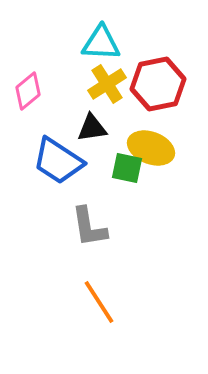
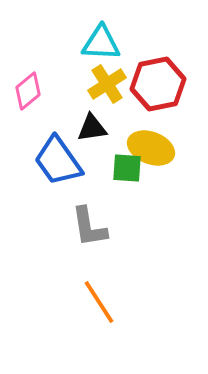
blue trapezoid: rotated 22 degrees clockwise
green square: rotated 8 degrees counterclockwise
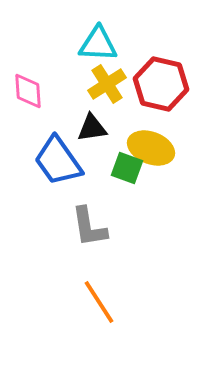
cyan triangle: moved 3 px left, 1 px down
red hexagon: moved 3 px right; rotated 24 degrees clockwise
pink diamond: rotated 54 degrees counterclockwise
green square: rotated 16 degrees clockwise
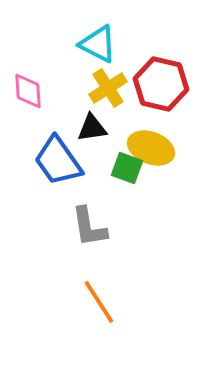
cyan triangle: rotated 24 degrees clockwise
yellow cross: moved 1 px right, 4 px down
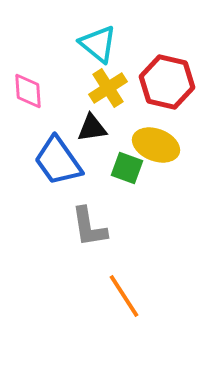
cyan triangle: rotated 12 degrees clockwise
red hexagon: moved 6 px right, 2 px up
yellow ellipse: moved 5 px right, 3 px up
orange line: moved 25 px right, 6 px up
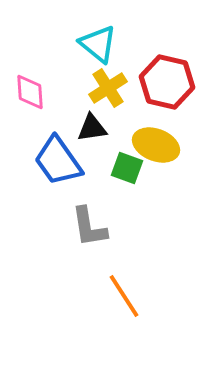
pink diamond: moved 2 px right, 1 px down
